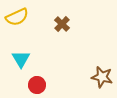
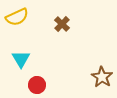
brown star: rotated 20 degrees clockwise
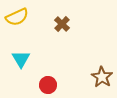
red circle: moved 11 px right
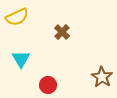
brown cross: moved 8 px down
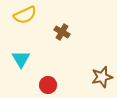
yellow semicircle: moved 8 px right, 2 px up
brown cross: rotated 14 degrees counterclockwise
brown star: rotated 25 degrees clockwise
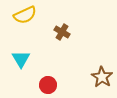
brown star: rotated 25 degrees counterclockwise
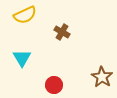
cyan triangle: moved 1 px right, 1 px up
red circle: moved 6 px right
